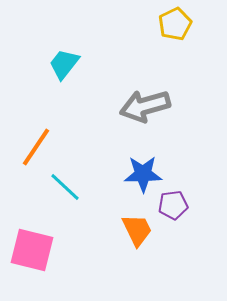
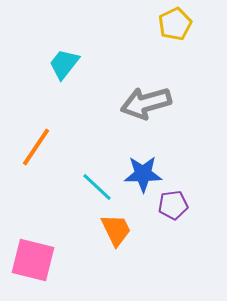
gray arrow: moved 1 px right, 3 px up
cyan line: moved 32 px right
orange trapezoid: moved 21 px left
pink square: moved 1 px right, 10 px down
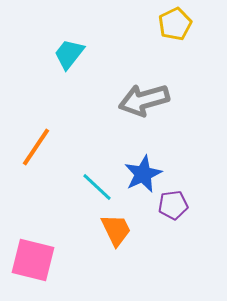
cyan trapezoid: moved 5 px right, 10 px up
gray arrow: moved 2 px left, 3 px up
blue star: rotated 24 degrees counterclockwise
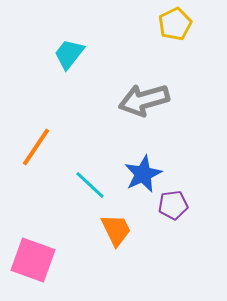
cyan line: moved 7 px left, 2 px up
pink square: rotated 6 degrees clockwise
